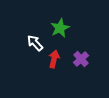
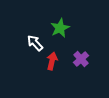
red arrow: moved 2 px left, 2 px down
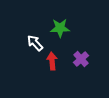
green star: rotated 24 degrees clockwise
red arrow: rotated 18 degrees counterclockwise
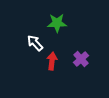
green star: moved 3 px left, 5 px up
red arrow: rotated 12 degrees clockwise
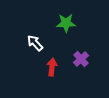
green star: moved 9 px right
red arrow: moved 6 px down
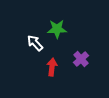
green star: moved 9 px left, 6 px down
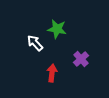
green star: rotated 12 degrees clockwise
red arrow: moved 6 px down
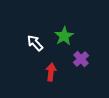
green star: moved 7 px right, 7 px down; rotated 30 degrees clockwise
red arrow: moved 1 px left, 1 px up
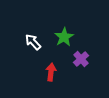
green star: moved 1 px down
white arrow: moved 2 px left, 1 px up
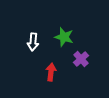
green star: rotated 24 degrees counterclockwise
white arrow: rotated 132 degrees counterclockwise
